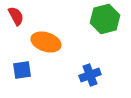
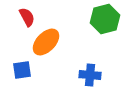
red semicircle: moved 11 px right, 1 px down
orange ellipse: rotated 64 degrees counterclockwise
blue cross: rotated 25 degrees clockwise
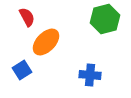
blue square: rotated 24 degrees counterclockwise
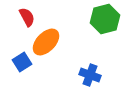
blue square: moved 8 px up
blue cross: rotated 15 degrees clockwise
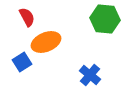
green hexagon: rotated 20 degrees clockwise
orange ellipse: rotated 24 degrees clockwise
blue cross: rotated 20 degrees clockwise
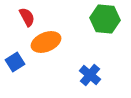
blue square: moved 7 px left
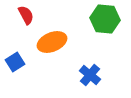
red semicircle: moved 1 px left, 2 px up
orange ellipse: moved 6 px right
